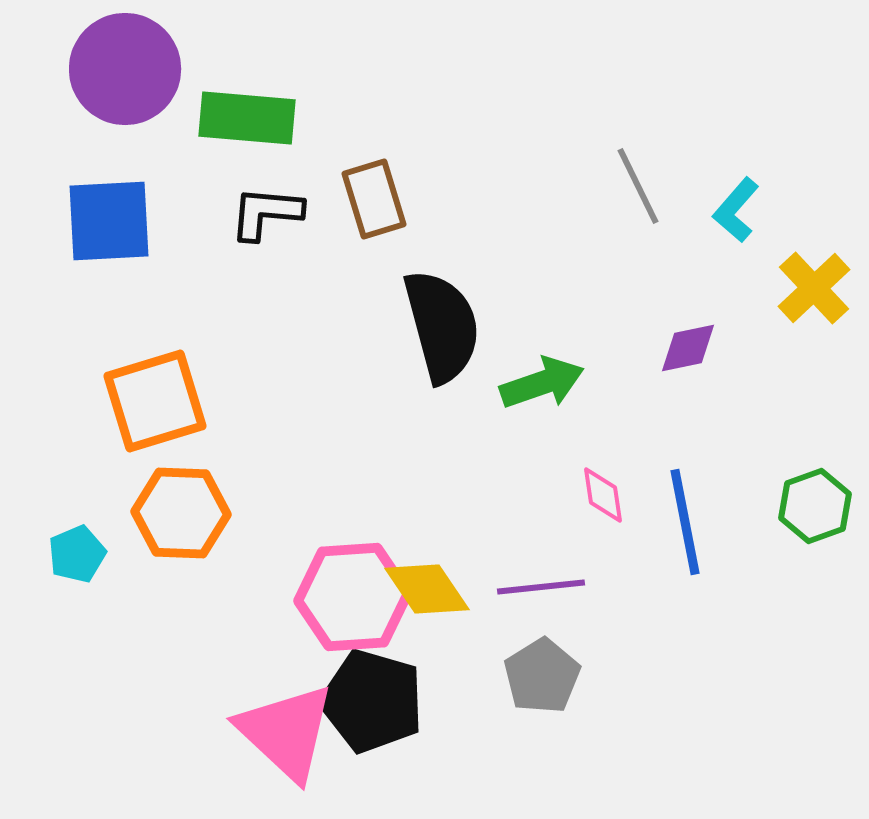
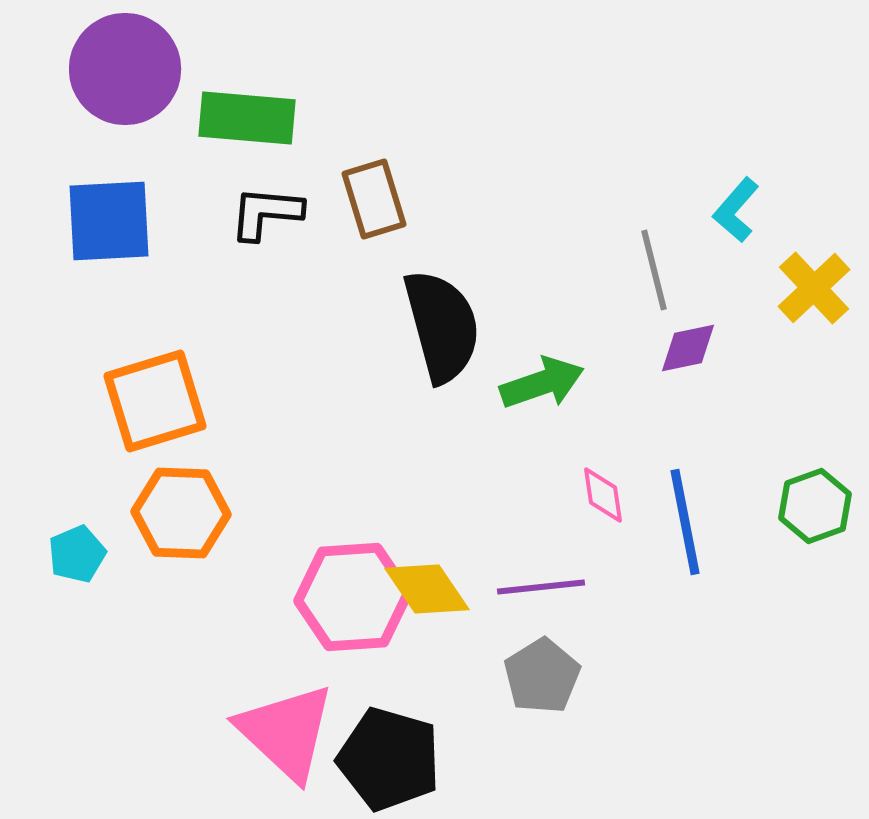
gray line: moved 16 px right, 84 px down; rotated 12 degrees clockwise
black pentagon: moved 17 px right, 58 px down
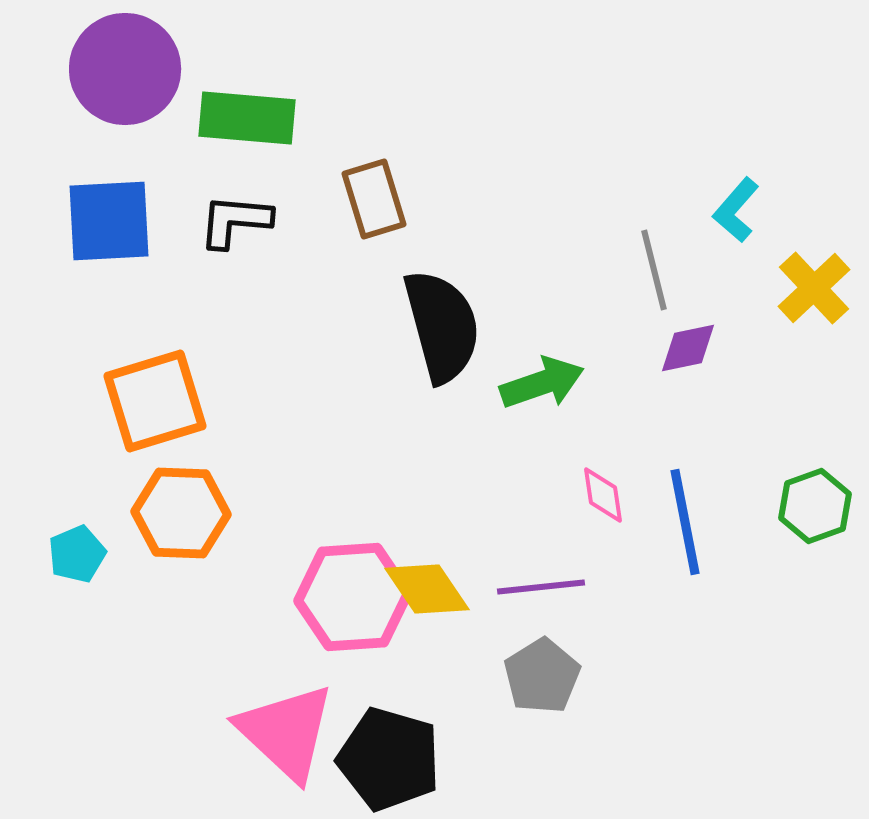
black L-shape: moved 31 px left, 8 px down
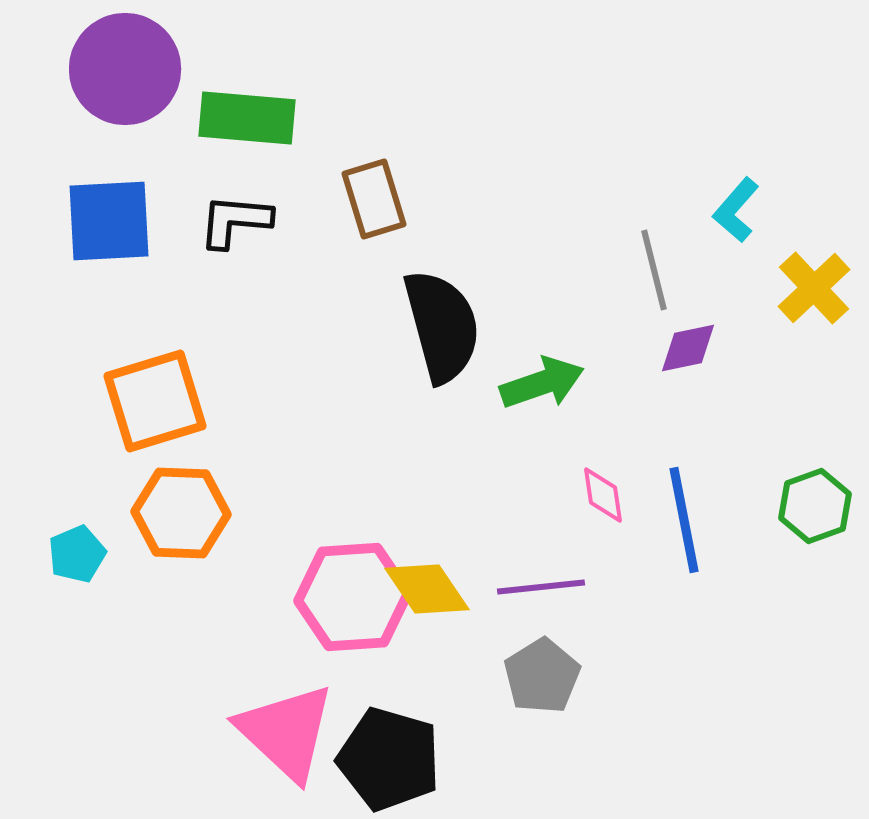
blue line: moved 1 px left, 2 px up
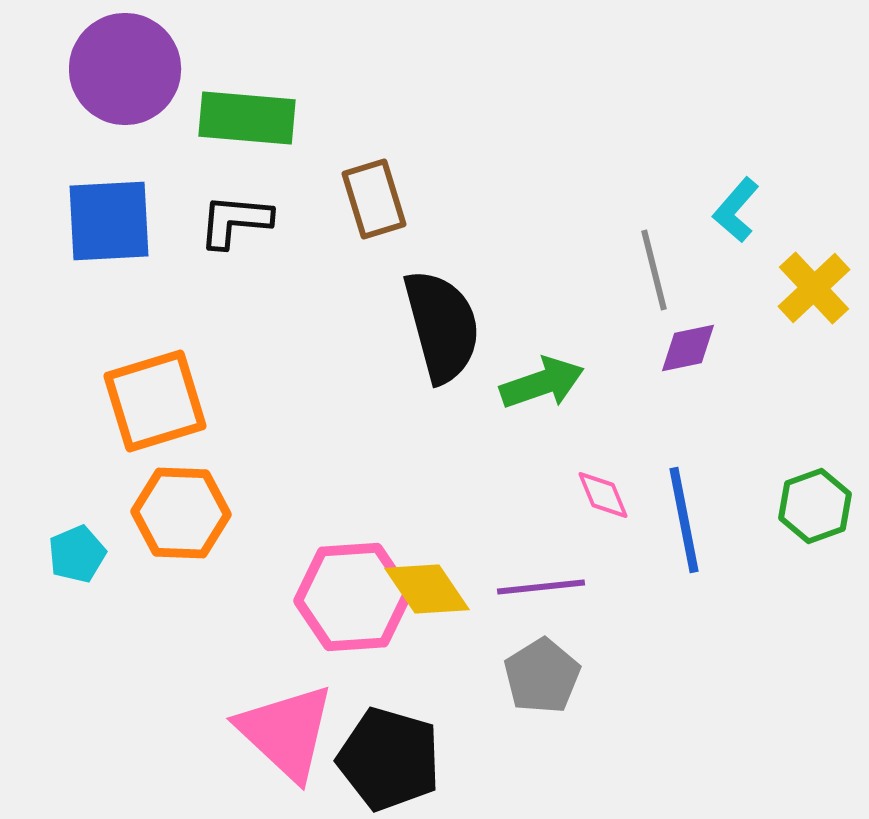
pink diamond: rotated 14 degrees counterclockwise
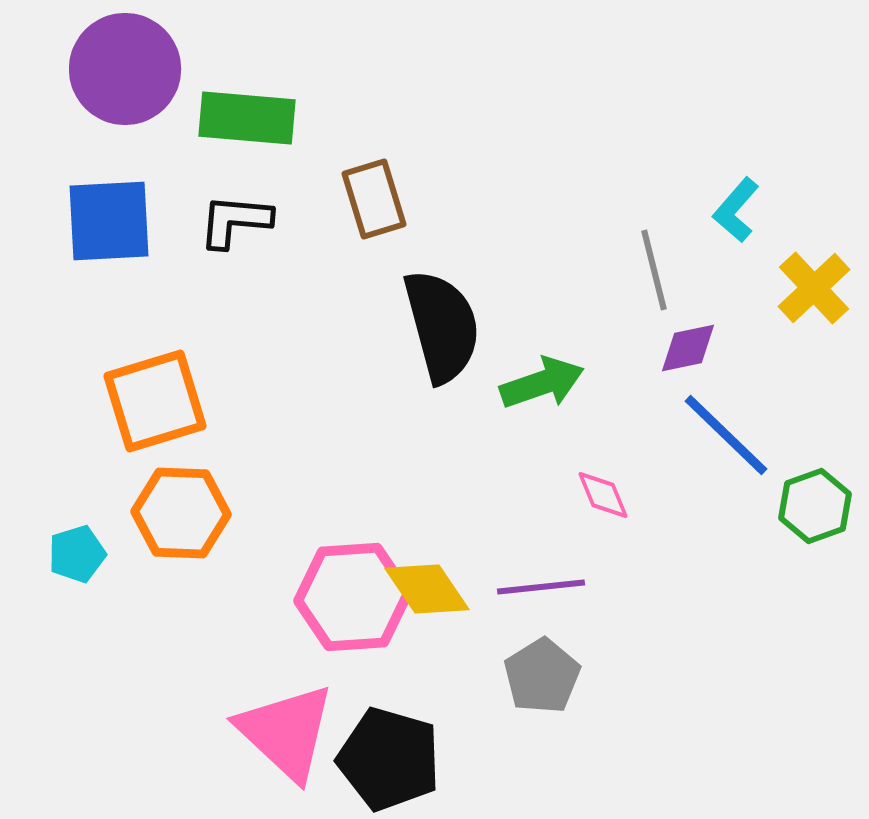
blue line: moved 42 px right, 85 px up; rotated 35 degrees counterclockwise
cyan pentagon: rotated 6 degrees clockwise
